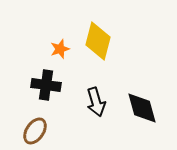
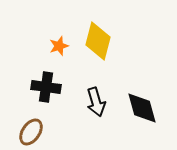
orange star: moved 1 px left, 3 px up
black cross: moved 2 px down
brown ellipse: moved 4 px left, 1 px down
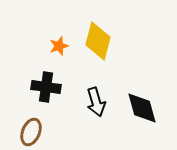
brown ellipse: rotated 12 degrees counterclockwise
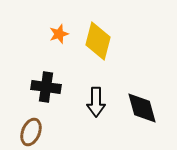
orange star: moved 12 px up
black arrow: rotated 16 degrees clockwise
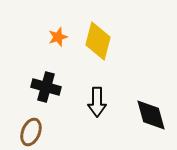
orange star: moved 1 px left, 3 px down
black cross: rotated 8 degrees clockwise
black arrow: moved 1 px right
black diamond: moved 9 px right, 7 px down
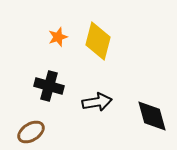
black cross: moved 3 px right, 1 px up
black arrow: rotated 100 degrees counterclockwise
black diamond: moved 1 px right, 1 px down
brown ellipse: rotated 36 degrees clockwise
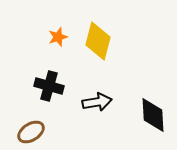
black diamond: moved 1 px right, 1 px up; rotated 12 degrees clockwise
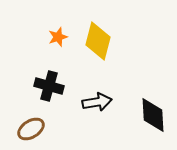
brown ellipse: moved 3 px up
